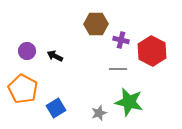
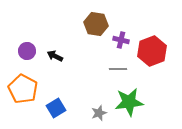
brown hexagon: rotated 10 degrees clockwise
red hexagon: rotated 12 degrees clockwise
green star: rotated 20 degrees counterclockwise
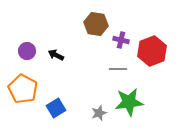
black arrow: moved 1 px right, 1 px up
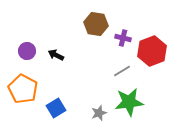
purple cross: moved 2 px right, 2 px up
gray line: moved 4 px right, 2 px down; rotated 30 degrees counterclockwise
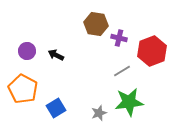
purple cross: moved 4 px left
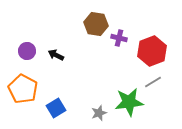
gray line: moved 31 px right, 11 px down
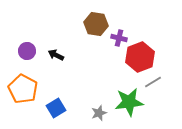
red hexagon: moved 12 px left, 6 px down
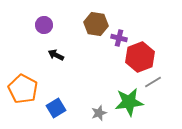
purple circle: moved 17 px right, 26 px up
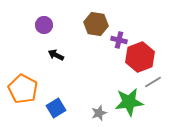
purple cross: moved 2 px down
